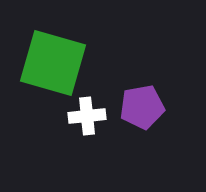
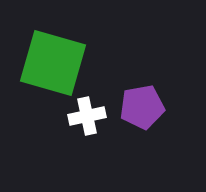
white cross: rotated 6 degrees counterclockwise
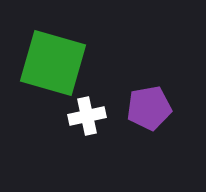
purple pentagon: moved 7 px right, 1 px down
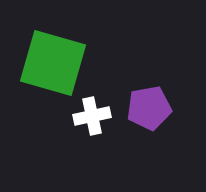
white cross: moved 5 px right
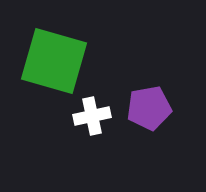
green square: moved 1 px right, 2 px up
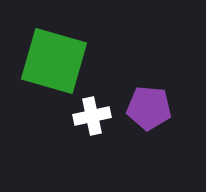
purple pentagon: rotated 15 degrees clockwise
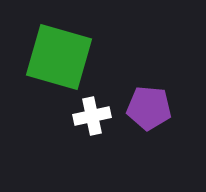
green square: moved 5 px right, 4 px up
